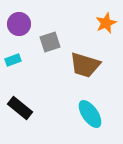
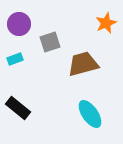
cyan rectangle: moved 2 px right, 1 px up
brown trapezoid: moved 2 px left, 1 px up; rotated 148 degrees clockwise
black rectangle: moved 2 px left
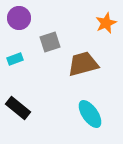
purple circle: moved 6 px up
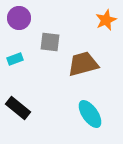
orange star: moved 3 px up
gray square: rotated 25 degrees clockwise
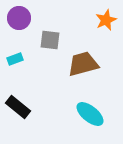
gray square: moved 2 px up
black rectangle: moved 1 px up
cyan ellipse: rotated 16 degrees counterclockwise
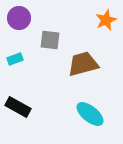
black rectangle: rotated 10 degrees counterclockwise
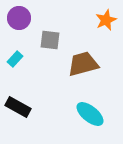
cyan rectangle: rotated 28 degrees counterclockwise
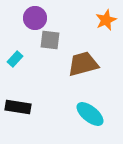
purple circle: moved 16 px right
black rectangle: rotated 20 degrees counterclockwise
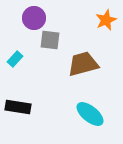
purple circle: moved 1 px left
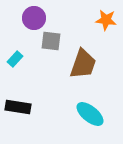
orange star: rotated 30 degrees clockwise
gray square: moved 1 px right, 1 px down
brown trapezoid: rotated 124 degrees clockwise
